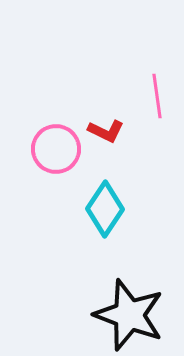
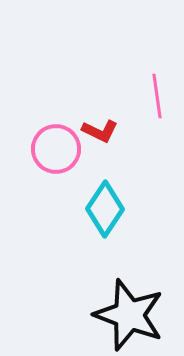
red L-shape: moved 6 px left
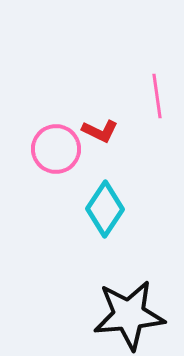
black star: rotated 26 degrees counterclockwise
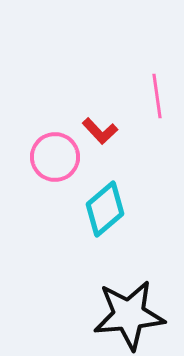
red L-shape: rotated 21 degrees clockwise
pink circle: moved 1 px left, 8 px down
cyan diamond: rotated 16 degrees clockwise
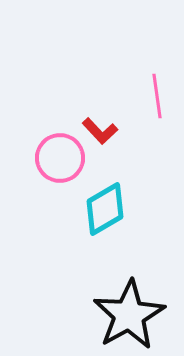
pink circle: moved 5 px right, 1 px down
cyan diamond: rotated 10 degrees clockwise
black star: rotated 24 degrees counterclockwise
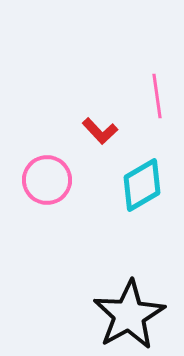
pink circle: moved 13 px left, 22 px down
cyan diamond: moved 37 px right, 24 px up
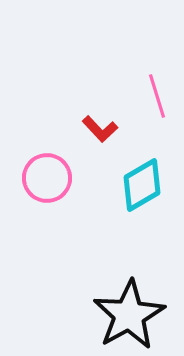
pink line: rotated 9 degrees counterclockwise
red L-shape: moved 2 px up
pink circle: moved 2 px up
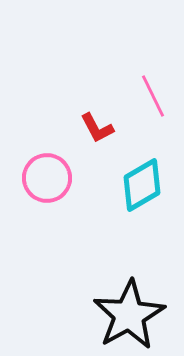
pink line: moved 4 px left; rotated 9 degrees counterclockwise
red L-shape: moved 3 px left, 1 px up; rotated 15 degrees clockwise
